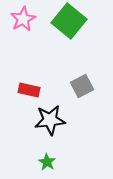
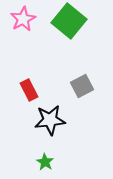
red rectangle: rotated 50 degrees clockwise
green star: moved 2 px left
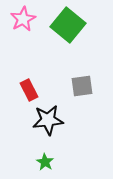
green square: moved 1 px left, 4 px down
gray square: rotated 20 degrees clockwise
black star: moved 2 px left
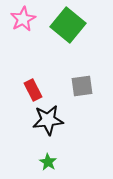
red rectangle: moved 4 px right
green star: moved 3 px right
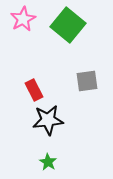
gray square: moved 5 px right, 5 px up
red rectangle: moved 1 px right
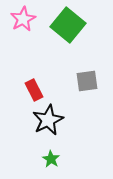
black star: rotated 20 degrees counterclockwise
green star: moved 3 px right, 3 px up
